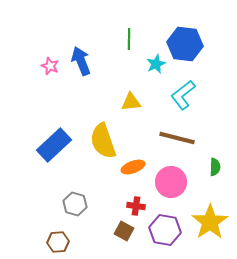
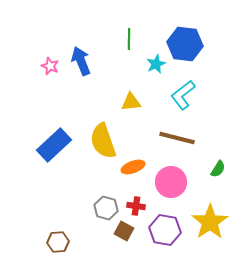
green semicircle: moved 3 px right, 2 px down; rotated 30 degrees clockwise
gray hexagon: moved 31 px right, 4 px down
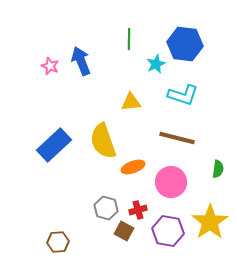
cyan L-shape: rotated 124 degrees counterclockwise
green semicircle: rotated 24 degrees counterclockwise
red cross: moved 2 px right, 4 px down; rotated 24 degrees counterclockwise
purple hexagon: moved 3 px right, 1 px down
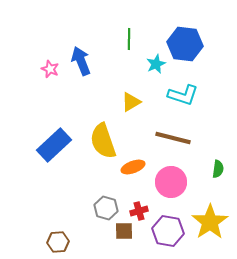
pink star: moved 3 px down
yellow triangle: rotated 25 degrees counterclockwise
brown line: moved 4 px left
red cross: moved 1 px right, 1 px down
brown square: rotated 30 degrees counterclockwise
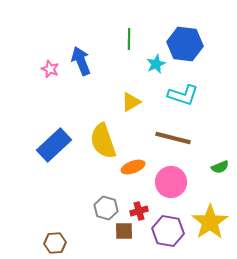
green semicircle: moved 2 px right, 2 px up; rotated 60 degrees clockwise
brown hexagon: moved 3 px left, 1 px down
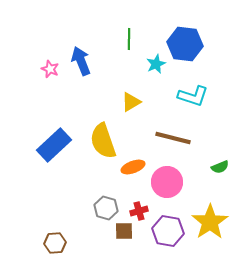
cyan L-shape: moved 10 px right, 1 px down
pink circle: moved 4 px left
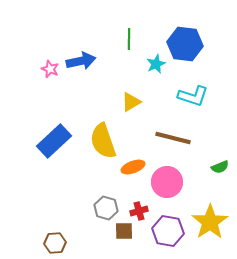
blue arrow: rotated 100 degrees clockwise
blue rectangle: moved 4 px up
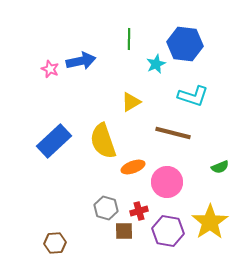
brown line: moved 5 px up
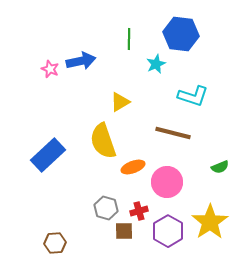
blue hexagon: moved 4 px left, 10 px up
yellow triangle: moved 11 px left
blue rectangle: moved 6 px left, 14 px down
purple hexagon: rotated 20 degrees clockwise
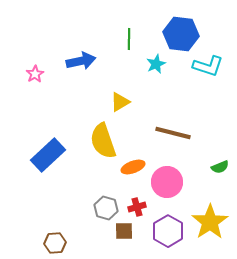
pink star: moved 15 px left, 5 px down; rotated 18 degrees clockwise
cyan L-shape: moved 15 px right, 30 px up
red cross: moved 2 px left, 4 px up
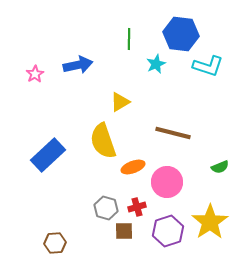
blue arrow: moved 3 px left, 4 px down
purple hexagon: rotated 12 degrees clockwise
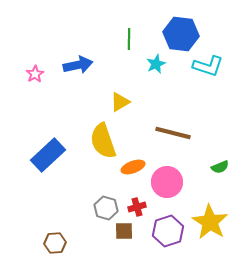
yellow star: rotated 6 degrees counterclockwise
